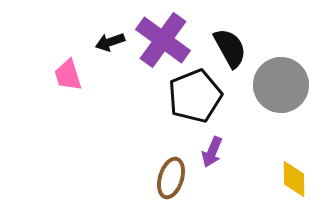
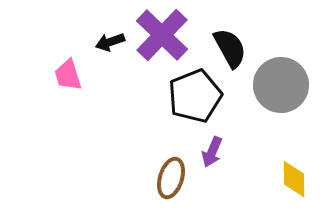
purple cross: moved 1 px left, 5 px up; rotated 8 degrees clockwise
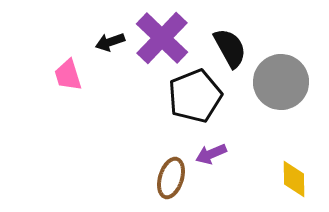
purple cross: moved 3 px down
gray circle: moved 3 px up
purple arrow: moved 1 px left, 2 px down; rotated 44 degrees clockwise
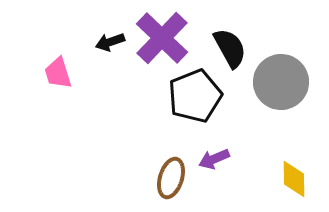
pink trapezoid: moved 10 px left, 2 px up
purple arrow: moved 3 px right, 5 px down
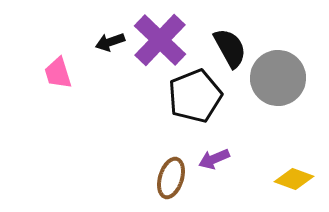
purple cross: moved 2 px left, 2 px down
gray circle: moved 3 px left, 4 px up
yellow diamond: rotated 69 degrees counterclockwise
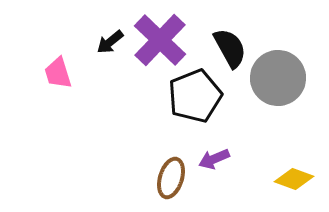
black arrow: rotated 20 degrees counterclockwise
